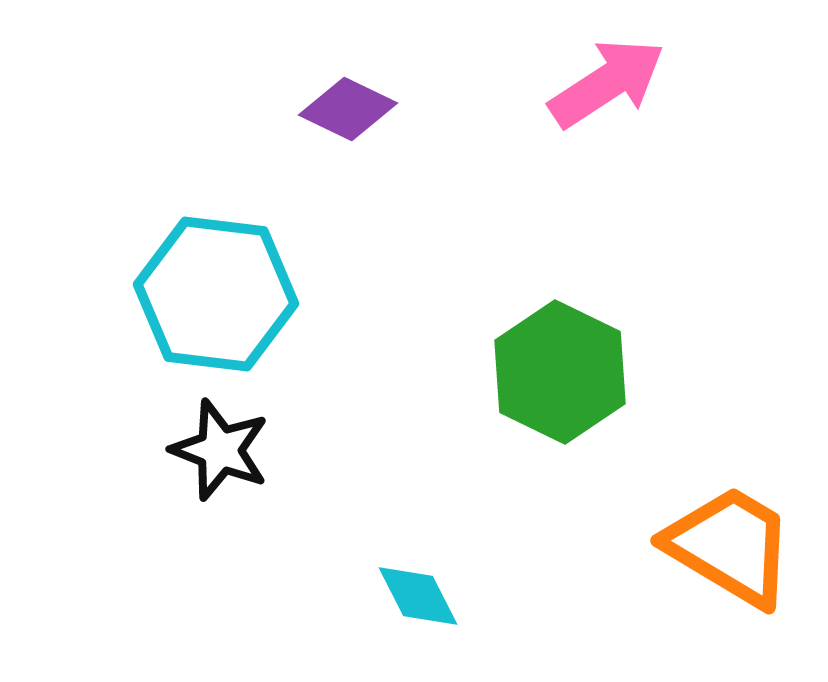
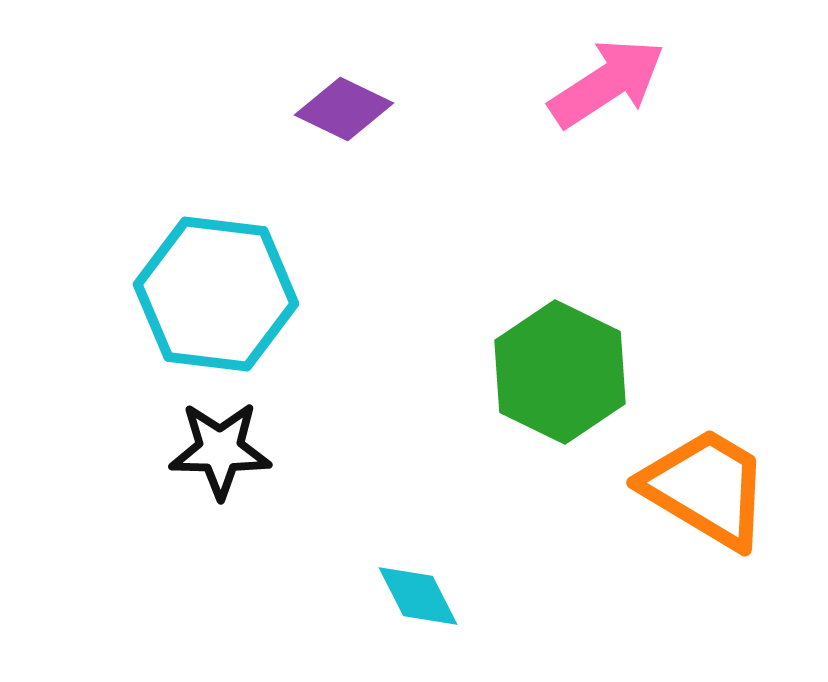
purple diamond: moved 4 px left
black star: rotated 20 degrees counterclockwise
orange trapezoid: moved 24 px left, 58 px up
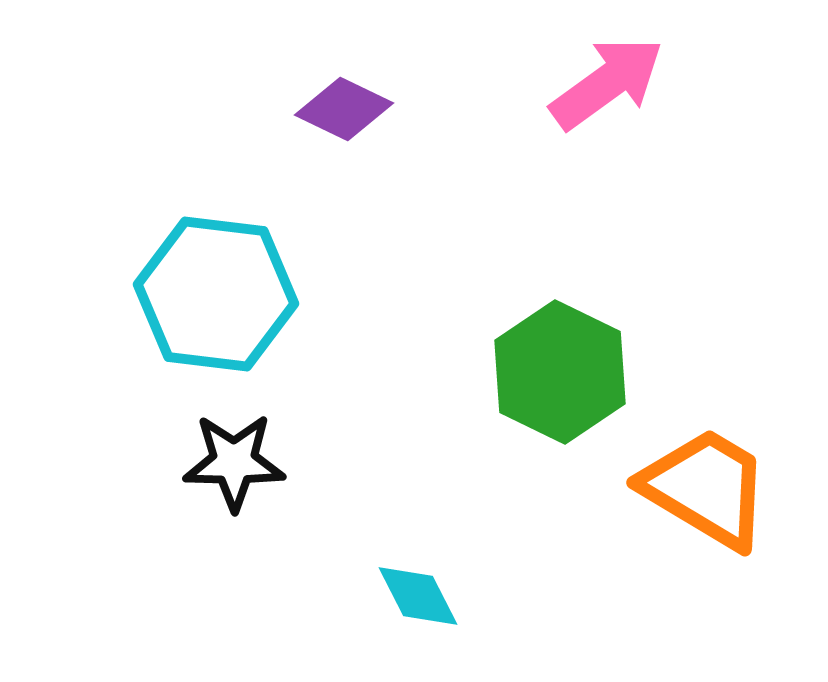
pink arrow: rotated 3 degrees counterclockwise
black star: moved 14 px right, 12 px down
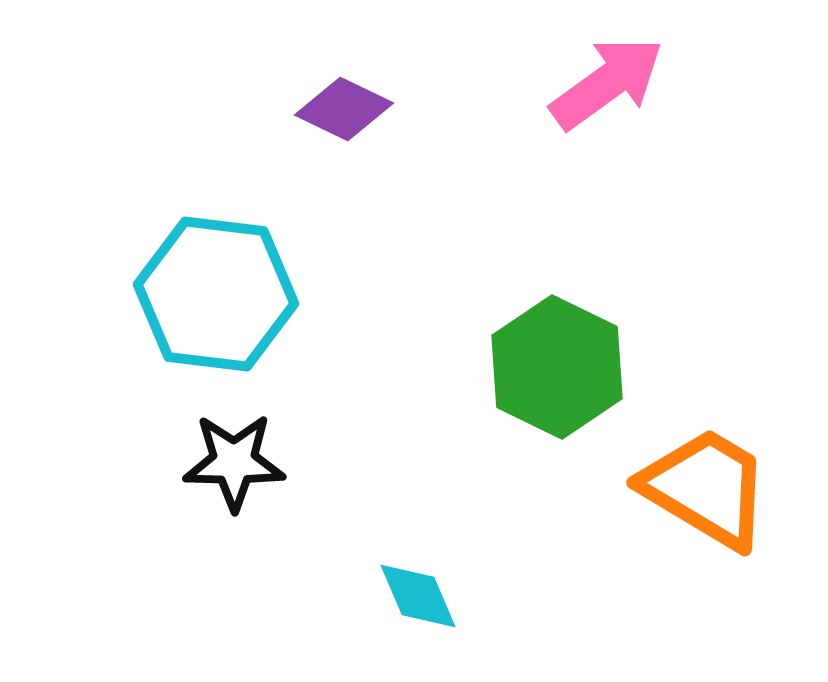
green hexagon: moved 3 px left, 5 px up
cyan diamond: rotated 4 degrees clockwise
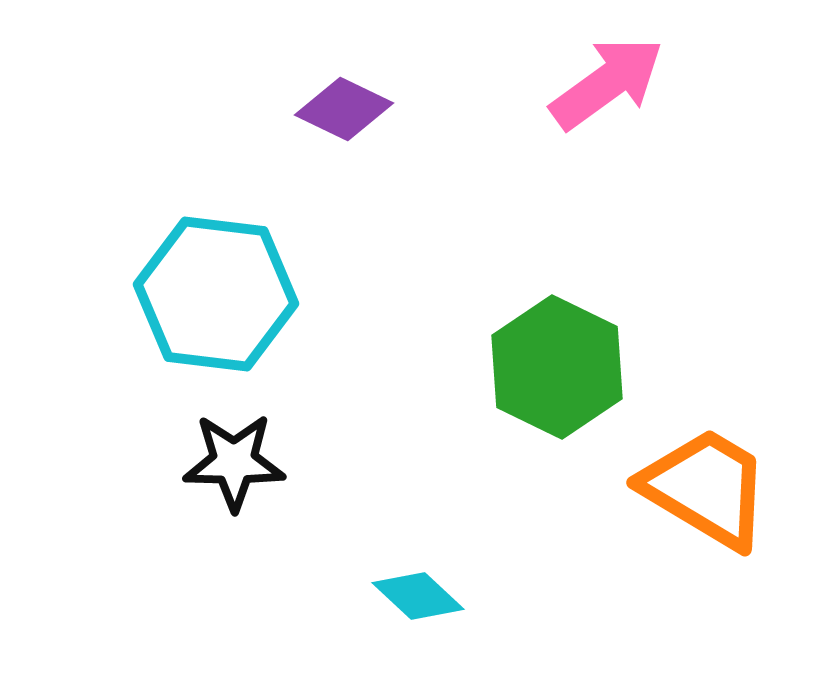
cyan diamond: rotated 24 degrees counterclockwise
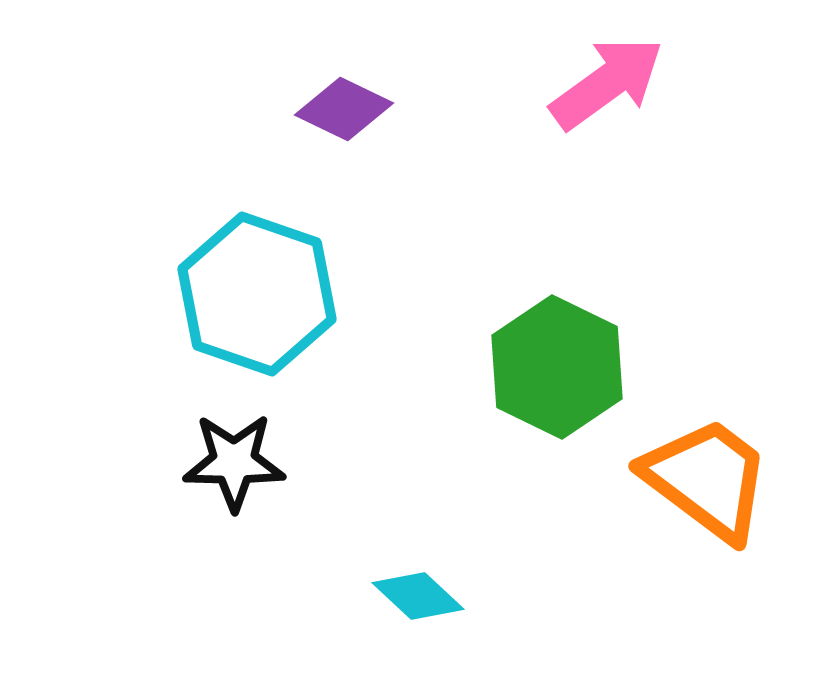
cyan hexagon: moved 41 px right; rotated 12 degrees clockwise
orange trapezoid: moved 1 px right, 9 px up; rotated 6 degrees clockwise
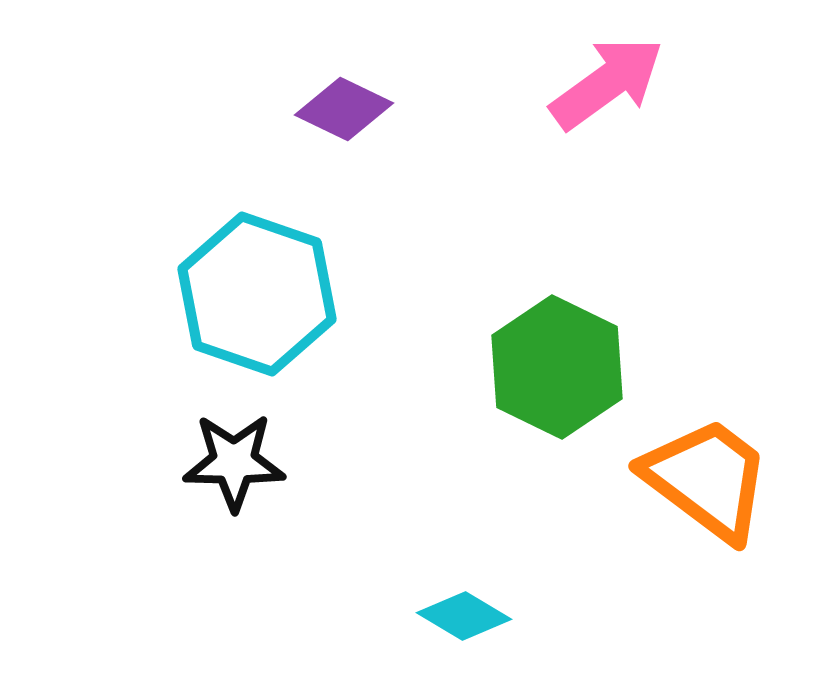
cyan diamond: moved 46 px right, 20 px down; rotated 12 degrees counterclockwise
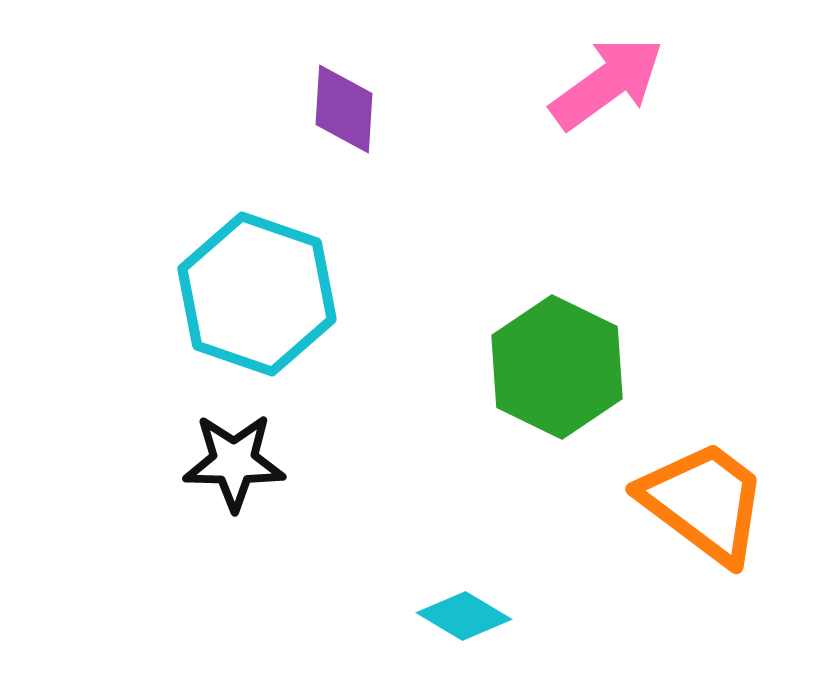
purple diamond: rotated 68 degrees clockwise
orange trapezoid: moved 3 px left, 23 px down
